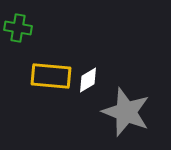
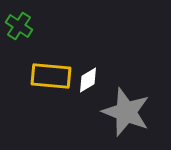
green cross: moved 1 px right, 2 px up; rotated 24 degrees clockwise
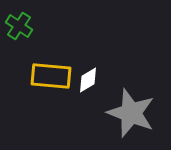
gray star: moved 5 px right, 1 px down
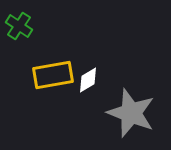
yellow rectangle: moved 2 px right, 1 px up; rotated 15 degrees counterclockwise
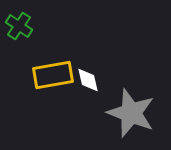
white diamond: rotated 72 degrees counterclockwise
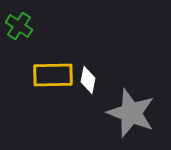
yellow rectangle: rotated 9 degrees clockwise
white diamond: rotated 24 degrees clockwise
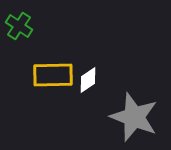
white diamond: rotated 44 degrees clockwise
gray star: moved 3 px right, 4 px down
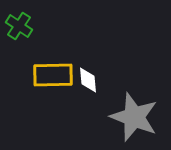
white diamond: rotated 60 degrees counterclockwise
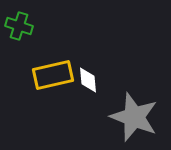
green cross: rotated 16 degrees counterclockwise
yellow rectangle: rotated 12 degrees counterclockwise
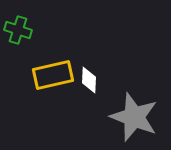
green cross: moved 1 px left, 4 px down
white diamond: moved 1 px right; rotated 8 degrees clockwise
